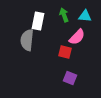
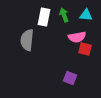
cyan triangle: moved 1 px right, 1 px up
white rectangle: moved 6 px right, 4 px up
pink semicircle: rotated 36 degrees clockwise
red square: moved 20 px right, 3 px up
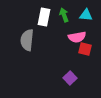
purple square: rotated 24 degrees clockwise
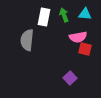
cyan triangle: moved 1 px left, 1 px up
pink semicircle: moved 1 px right
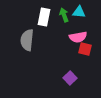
cyan triangle: moved 6 px left, 2 px up
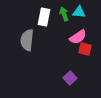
green arrow: moved 1 px up
pink semicircle: rotated 24 degrees counterclockwise
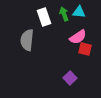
white rectangle: rotated 30 degrees counterclockwise
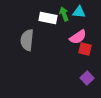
white rectangle: moved 4 px right, 1 px down; rotated 60 degrees counterclockwise
purple square: moved 17 px right
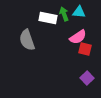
gray semicircle: rotated 25 degrees counterclockwise
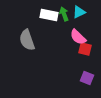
cyan triangle: rotated 32 degrees counterclockwise
white rectangle: moved 1 px right, 3 px up
pink semicircle: rotated 78 degrees clockwise
purple square: rotated 24 degrees counterclockwise
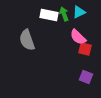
purple square: moved 1 px left, 1 px up
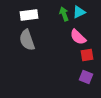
white rectangle: moved 20 px left; rotated 18 degrees counterclockwise
red square: moved 2 px right, 6 px down; rotated 24 degrees counterclockwise
